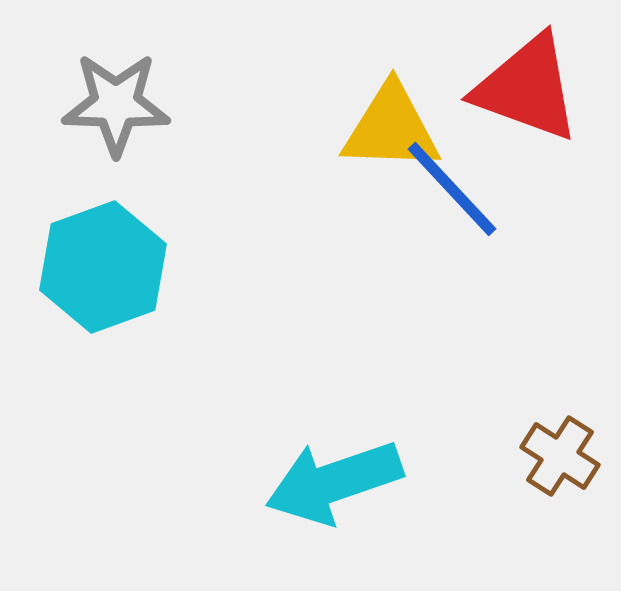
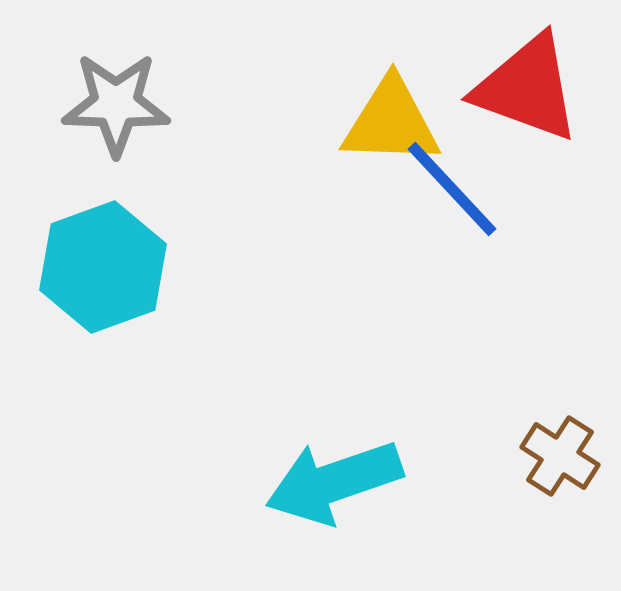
yellow triangle: moved 6 px up
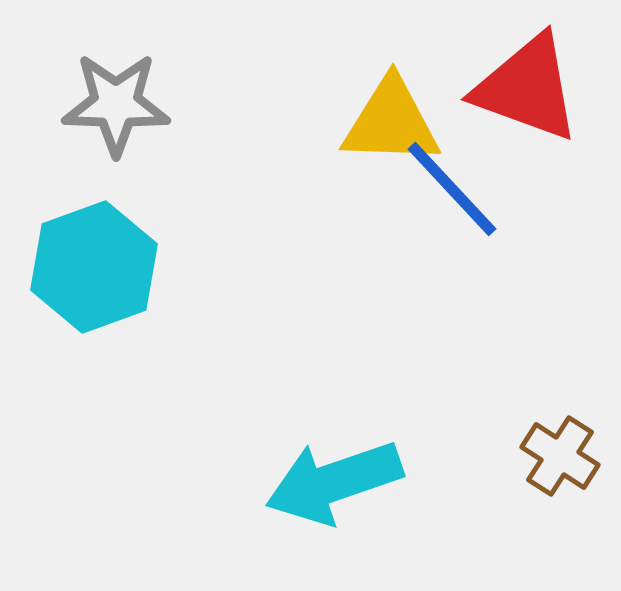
cyan hexagon: moved 9 px left
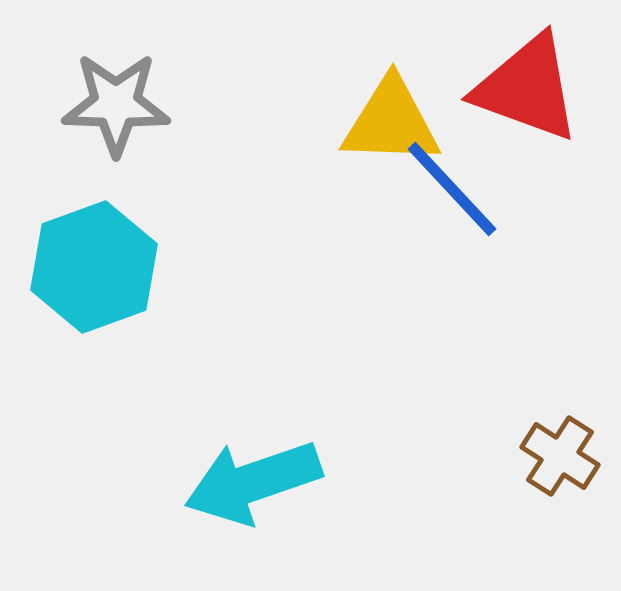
cyan arrow: moved 81 px left
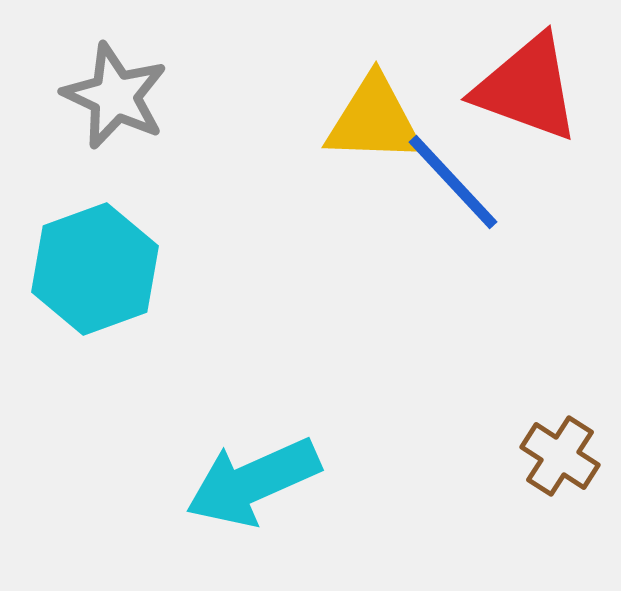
gray star: moved 1 px left, 8 px up; rotated 23 degrees clockwise
yellow triangle: moved 17 px left, 2 px up
blue line: moved 1 px right, 7 px up
cyan hexagon: moved 1 px right, 2 px down
cyan arrow: rotated 5 degrees counterclockwise
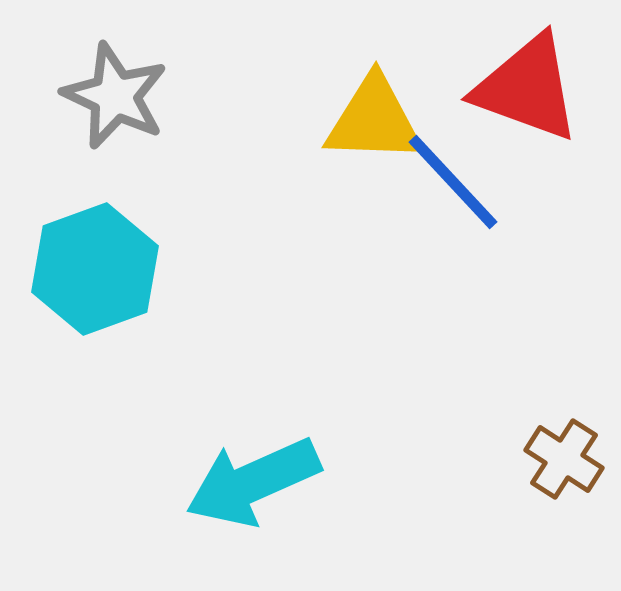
brown cross: moved 4 px right, 3 px down
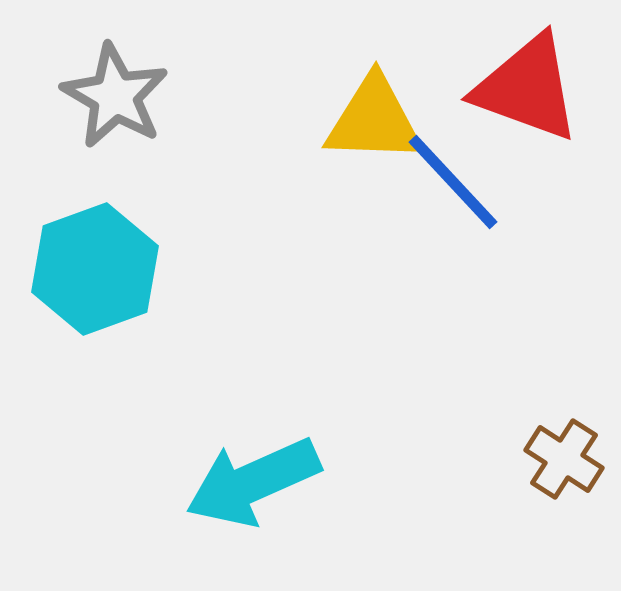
gray star: rotated 5 degrees clockwise
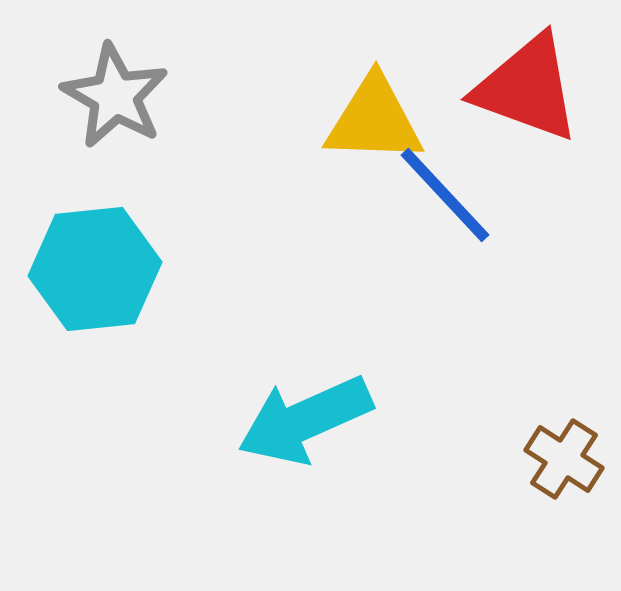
blue line: moved 8 px left, 13 px down
cyan hexagon: rotated 14 degrees clockwise
cyan arrow: moved 52 px right, 62 px up
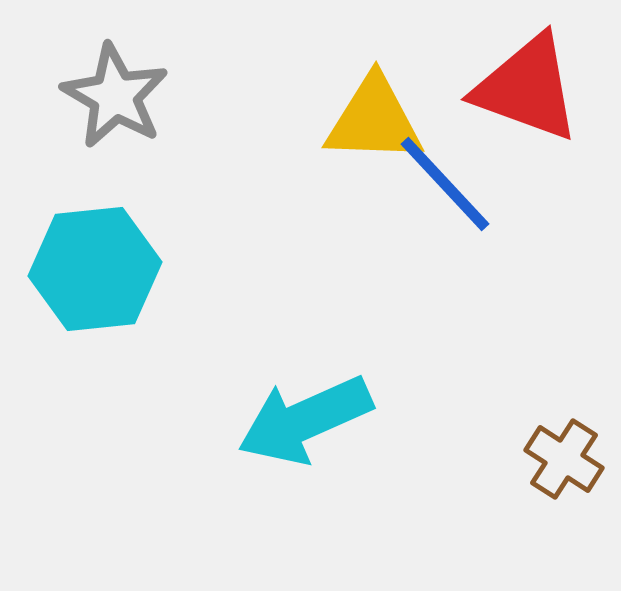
blue line: moved 11 px up
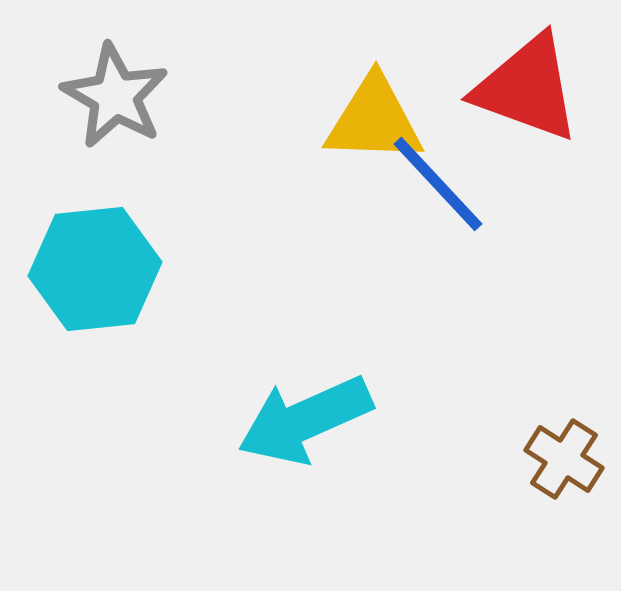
blue line: moved 7 px left
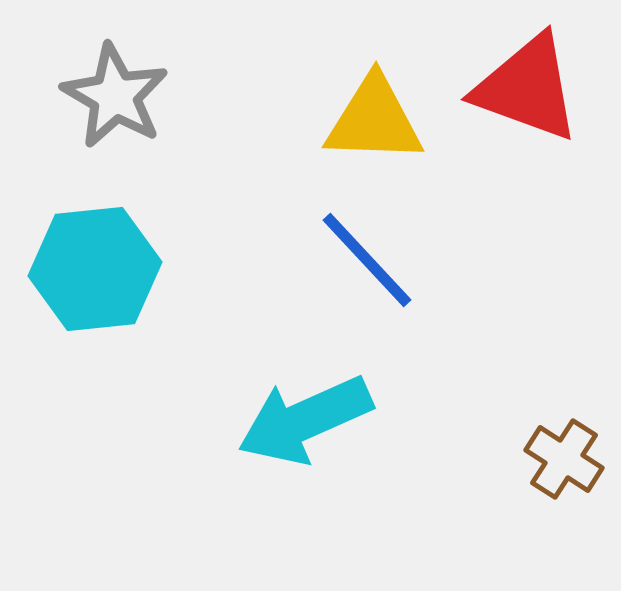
blue line: moved 71 px left, 76 px down
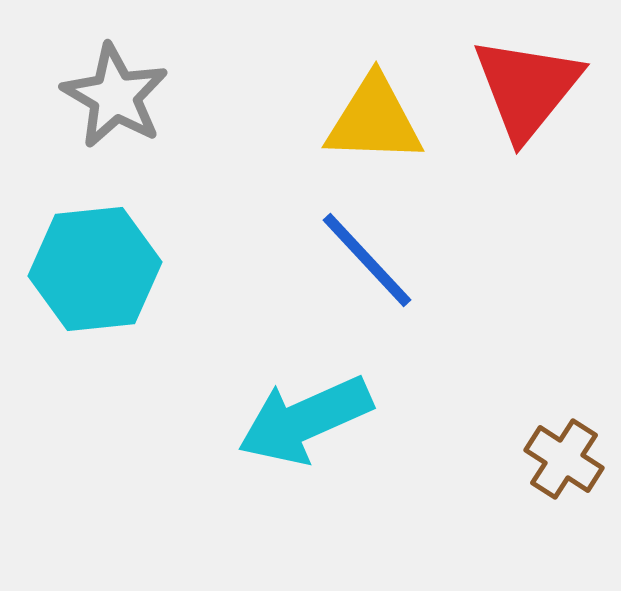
red triangle: rotated 49 degrees clockwise
